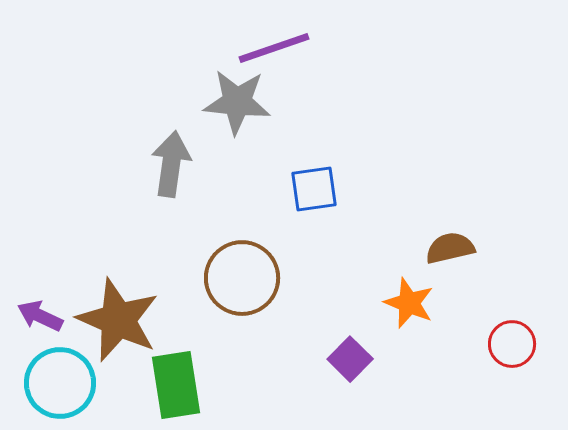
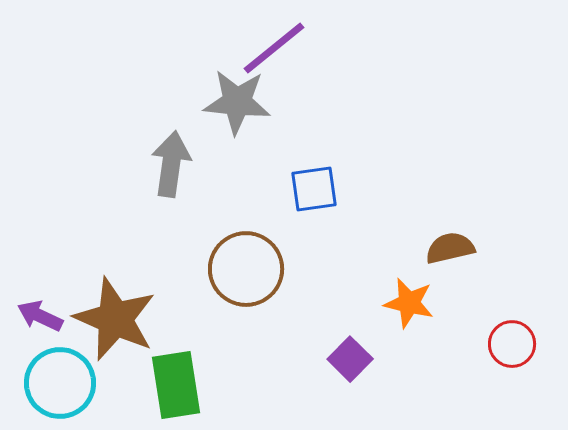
purple line: rotated 20 degrees counterclockwise
brown circle: moved 4 px right, 9 px up
orange star: rotated 9 degrees counterclockwise
brown star: moved 3 px left, 1 px up
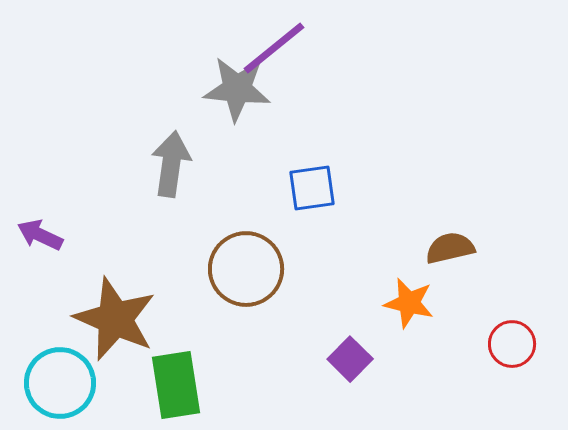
gray star: moved 13 px up
blue square: moved 2 px left, 1 px up
purple arrow: moved 81 px up
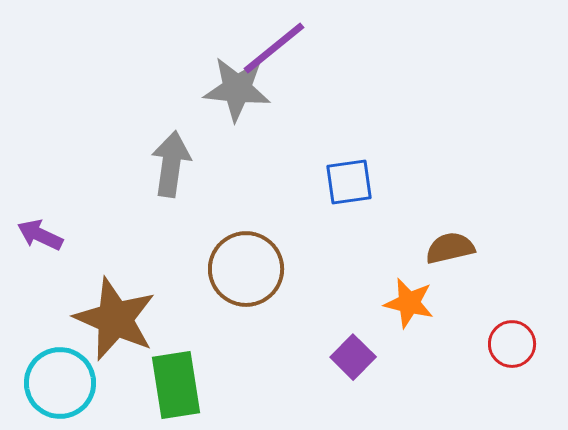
blue square: moved 37 px right, 6 px up
purple square: moved 3 px right, 2 px up
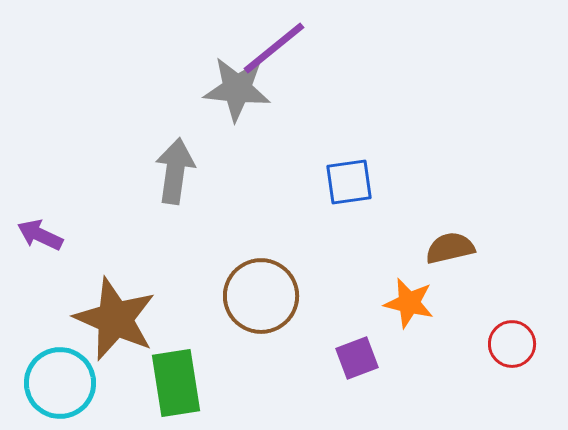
gray arrow: moved 4 px right, 7 px down
brown circle: moved 15 px right, 27 px down
purple square: moved 4 px right, 1 px down; rotated 24 degrees clockwise
green rectangle: moved 2 px up
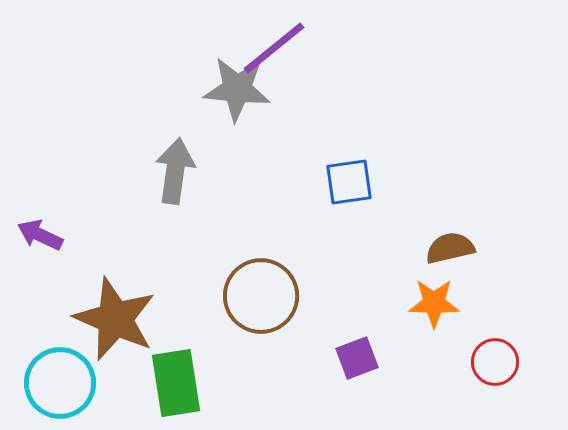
orange star: moved 25 px right; rotated 12 degrees counterclockwise
red circle: moved 17 px left, 18 px down
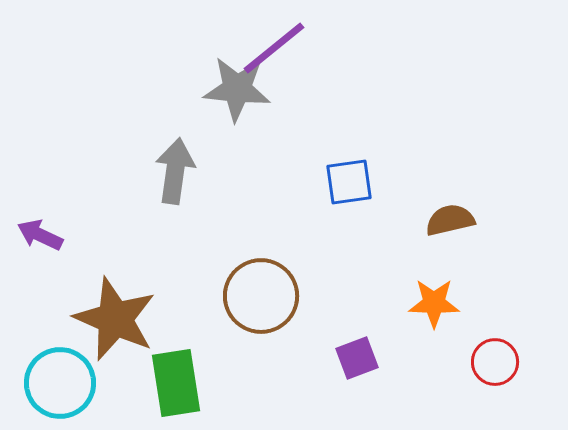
brown semicircle: moved 28 px up
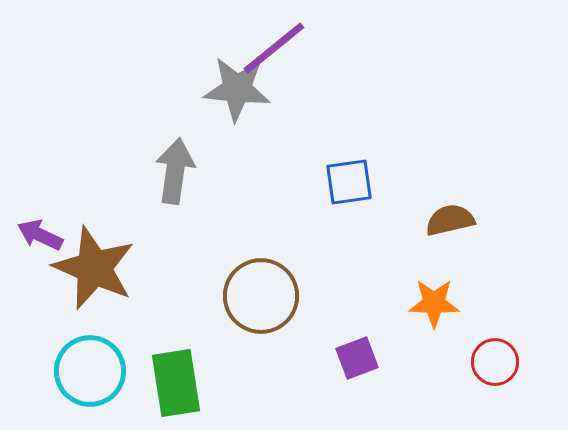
brown star: moved 21 px left, 51 px up
cyan circle: moved 30 px right, 12 px up
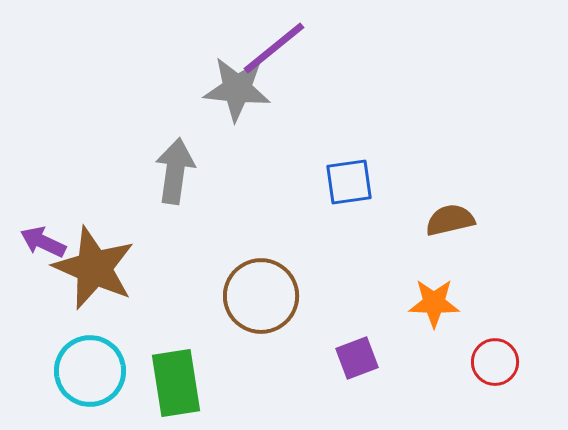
purple arrow: moved 3 px right, 7 px down
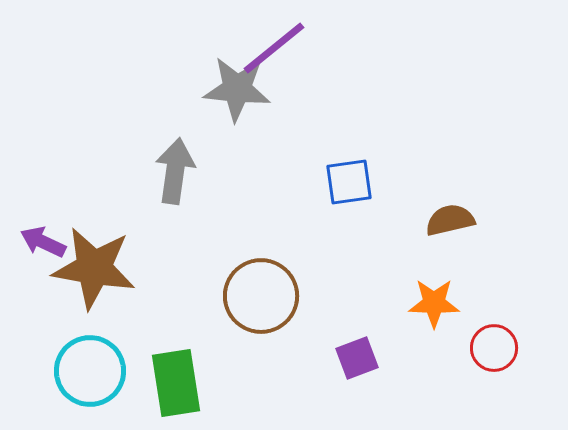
brown star: rotated 14 degrees counterclockwise
red circle: moved 1 px left, 14 px up
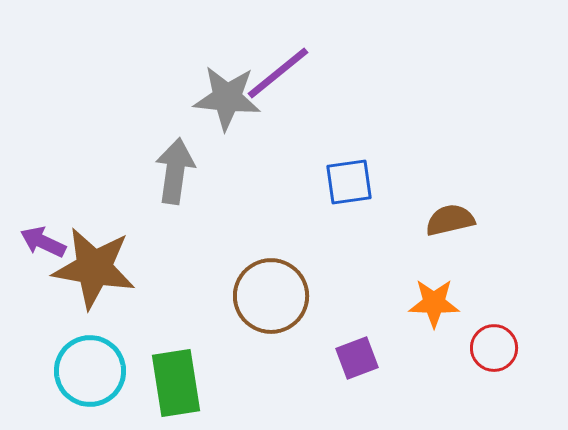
purple line: moved 4 px right, 25 px down
gray star: moved 10 px left, 9 px down
brown circle: moved 10 px right
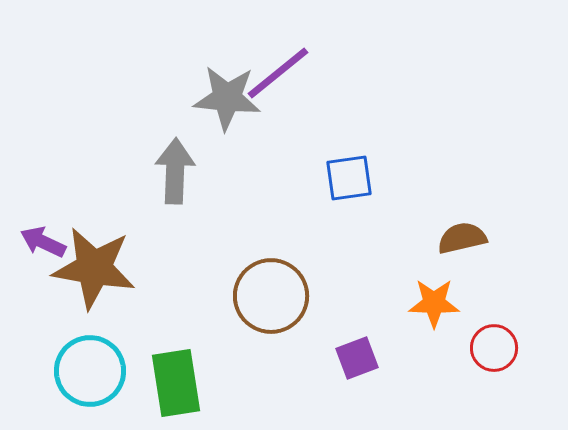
gray arrow: rotated 6 degrees counterclockwise
blue square: moved 4 px up
brown semicircle: moved 12 px right, 18 px down
